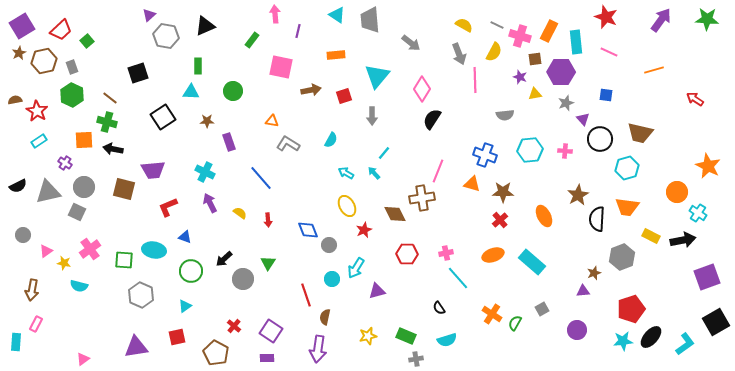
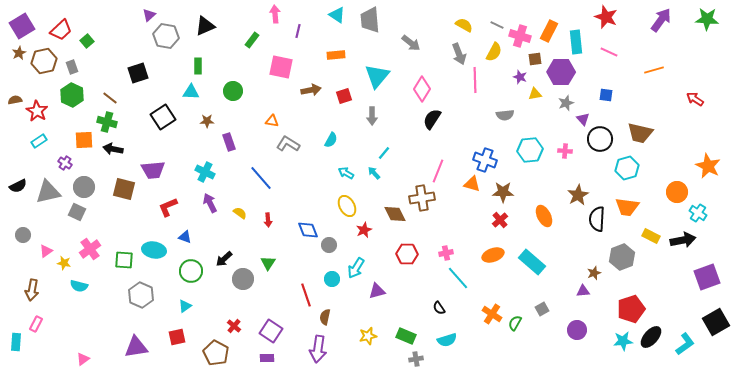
blue cross at (485, 155): moved 5 px down
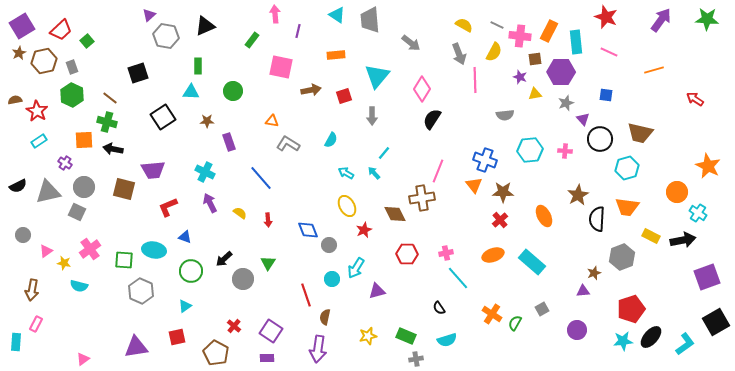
pink cross at (520, 36): rotated 10 degrees counterclockwise
orange triangle at (472, 184): moved 2 px right, 1 px down; rotated 36 degrees clockwise
gray hexagon at (141, 295): moved 4 px up
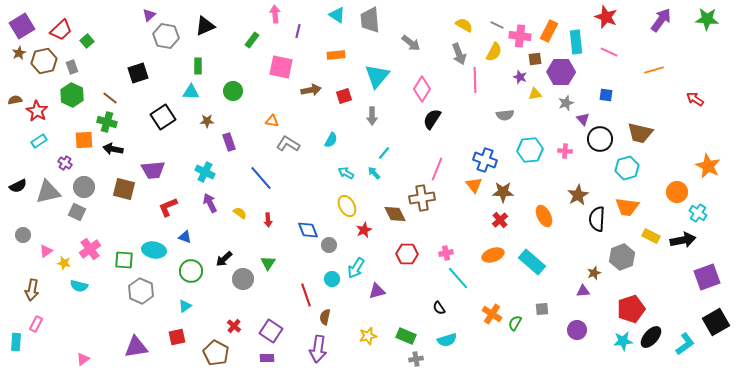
pink line at (438, 171): moved 1 px left, 2 px up
gray square at (542, 309): rotated 24 degrees clockwise
